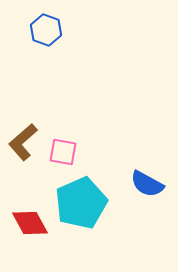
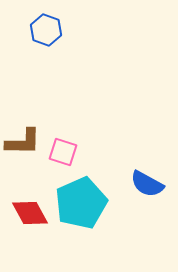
brown L-shape: rotated 138 degrees counterclockwise
pink square: rotated 8 degrees clockwise
red diamond: moved 10 px up
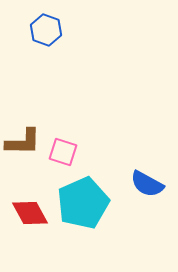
cyan pentagon: moved 2 px right
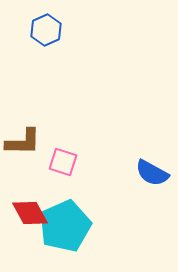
blue hexagon: rotated 16 degrees clockwise
pink square: moved 10 px down
blue semicircle: moved 5 px right, 11 px up
cyan pentagon: moved 18 px left, 23 px down
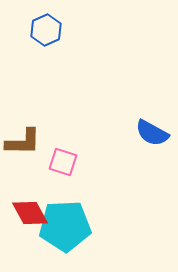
blue semicircle: moved 40 px up
cyan pentagon: rotated 21 degrees clockwise
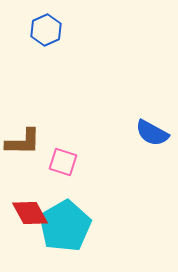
cyan pentagon: rotated 27 degrees counterclockwise
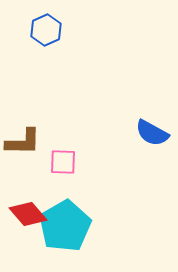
pink square: rotated 16 degrees counterclockwise
red diamond: moved 2 px left, 1 px down; rotated 12 degrees counterclockwise
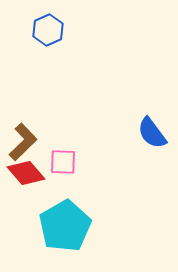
blue hexagon: moved 2 px right
blue semicircle: rotated 24 degrees clockwise
brown L-shape: rotated 45 degrees counterclockwise
red diamond: moved 2 px left, 41 px up
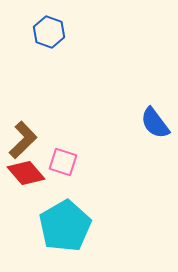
blue hexagon: moved 1 px right, 2 px down; rotated 16 degrees counterclockwise
blue semicircle: moved 3 px right, 10 px up
brown L-shape: moved 2 px up
pink square: rotated 16 degrees clockwise
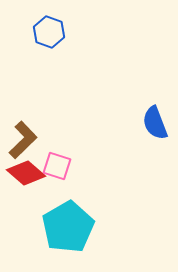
blue semicircle: rotated 16 degrees clockwise
pink square: moved 6 px left, 4 px down
red diamond: rotated 9 degrees counterclockwise
cyan pentagon: moved 3 px right, 1 px down
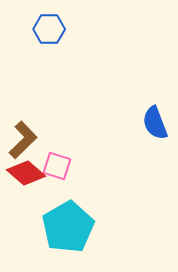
blue hexagon: moved 3 px up; rotated 20 degrees counterclockwise
